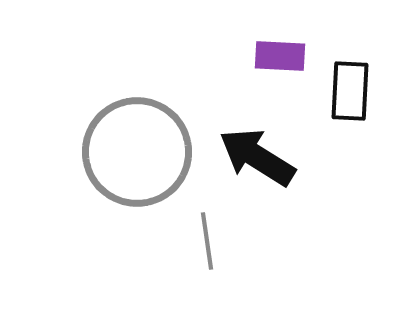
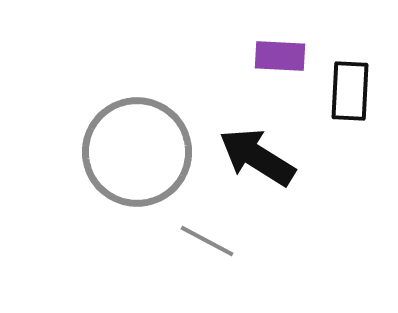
gray line: rotated 54 degrees counterclockwise
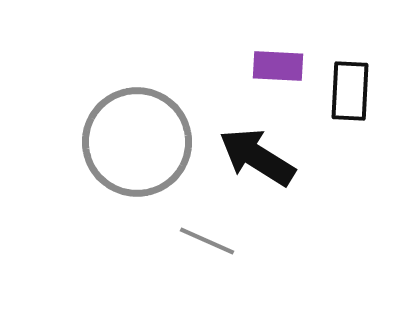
purple rectangle: moved 2 px left, 10 px down
gray circle: moved 10 px up
gray line: rotated 4 degrees counterclockwise
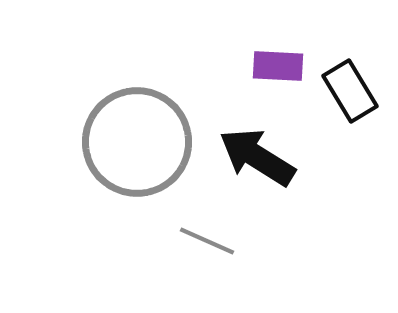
black rectangle: rotated 34 degrees counterclockwise
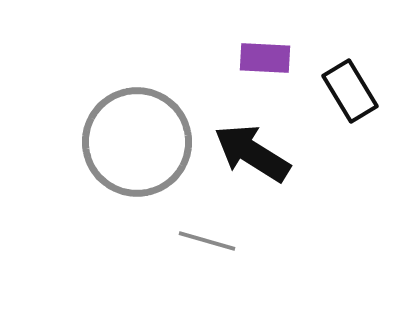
purple rectangle: moved 13 px left, 8 px up
black arrow: moved 5 px left, 4 px up
gray line: rotated 8 degrees counterclockwise
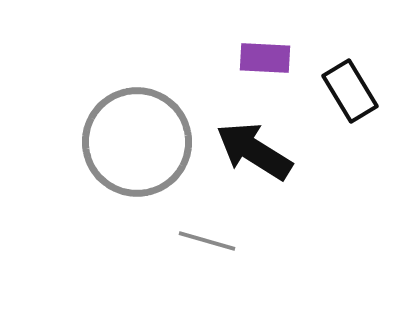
black arrow: moved 2 px right, 2 px up
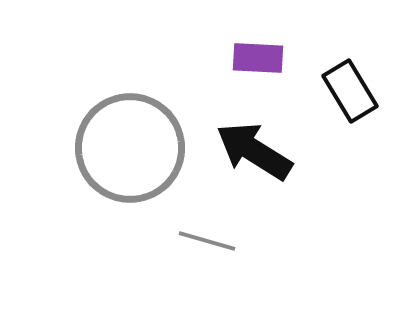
purple rectangle: moved 7 px left
gray circle: moved 7 px left, 6 px down
